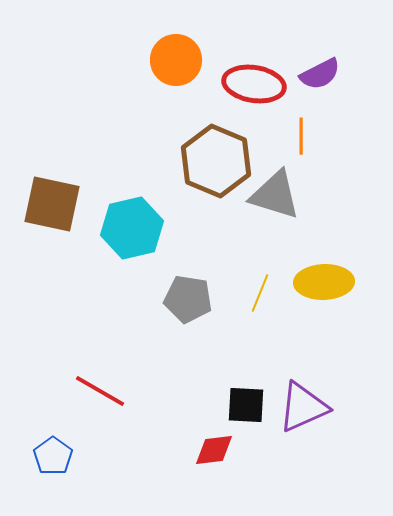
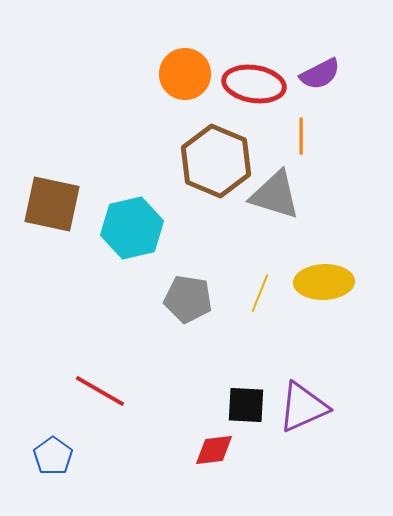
orange circle: moved 9 px right, 14 px down
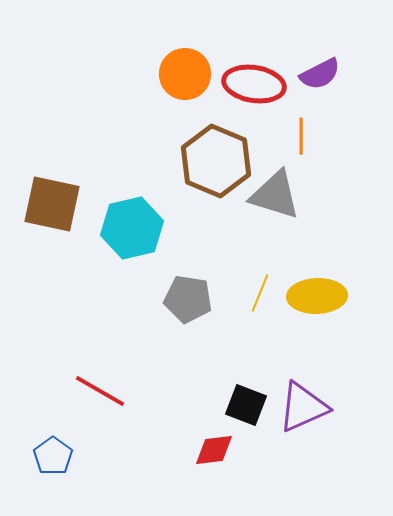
yellow ellipse: moved 7 px left, 14 px down
black square: rotated 18 degrees clockwise
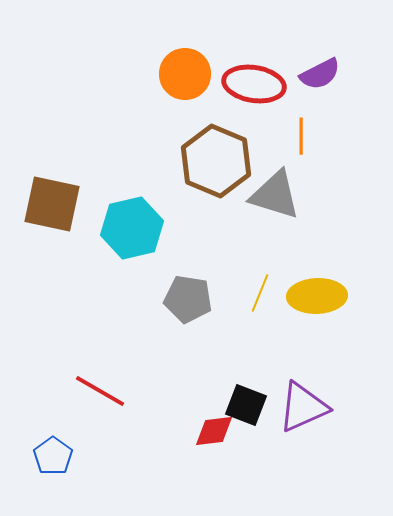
red diamond: moved 19 px up
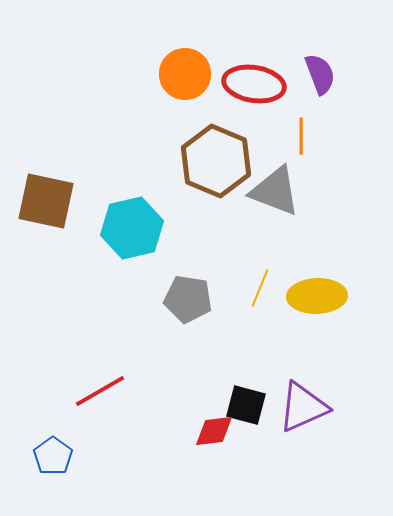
purple semicircle: rotated 84 degrees counterclockwise
gray triangle: moved 4 px up; rotated 4 degrees clockwise
brown square: moved 6 px left, 3 px up
yellow line: moved 5 px up
red line: rotated 60 degrees counterclockwise
black square: rotated 6 degrees counterclockwise
